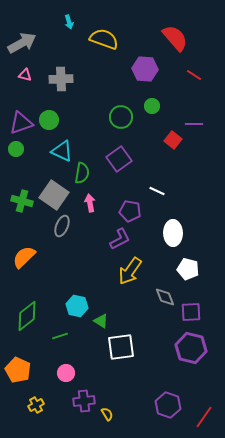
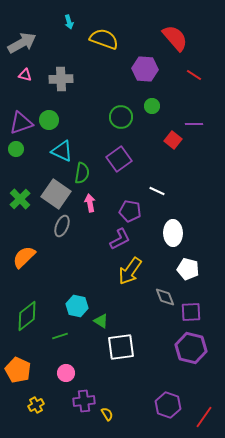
gray square at (54, 195): moved 2 px right, 1 px up
green cross at (22, 201): moved 2 px left, 2 px up; rotated 30 degrees clockwise
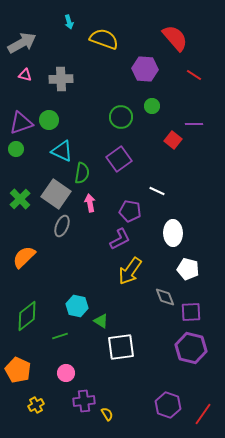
red line at (204, 417): moved 1 px left, 3 px up
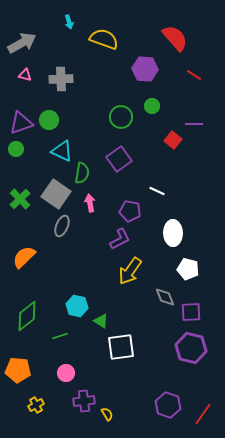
orange pentagon at (18, 370): rotated 20 degrees counterclockwise
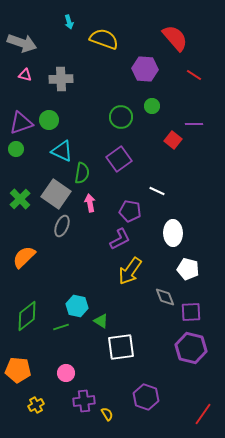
gray arrow at (22, 43): rotated 48 degrees clockwise
green line at (60, 336): moved 1 px right, 9 px up
purple hexagon at (168, 405): moved 22 px left, 8 px up
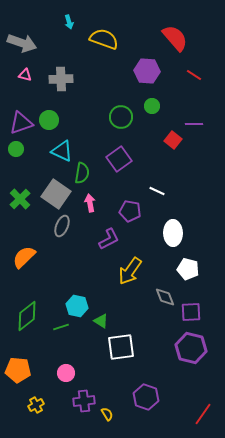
purple hexagon at (145, 69): moved 2 px right, 2 px down
purple L-shape at (120, 239): moved 11 px left
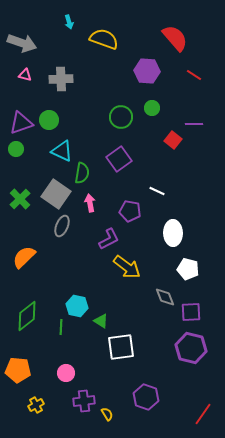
green circle at (152, 106): moved 2 px down
yellow arrow at (130, 271): moved 3 px left, 4 px up; rotated 88 degrees counterclockwise
green line at (61, 327): rotated 70 degrees counterclockwise
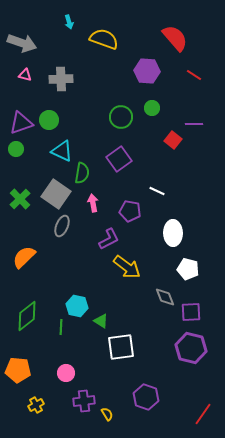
pink arrow at (90, 203): moved 3 px right
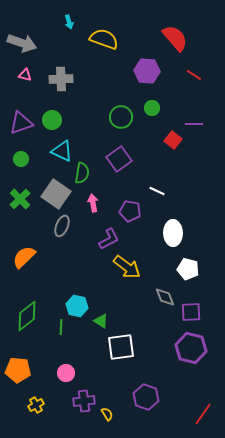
green circle at (49, 120): moved 3 px right
green circle at (16, 149): moved 5 px right, 10 px down
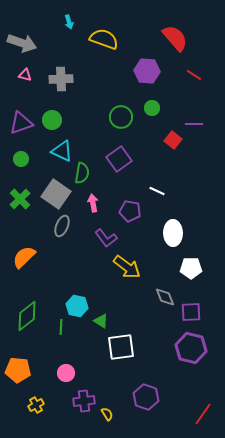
purple L-shape at (109, 239): moved 3 px left, 1 px up; rotated 80 degrees clockwise
white pentagon at (188, 269): moved 3 px right, 1 px up; rotated 15 degrees counterclockwise
